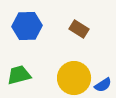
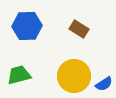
yellow circle: moved 2 px up
blue semicircle: moved 1 px right, 1 px up
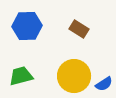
green trapezoid: moved 2 px right, 1 px down
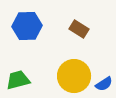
green trapezoid: moved 3 px left, 4 px down
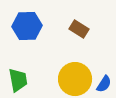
yellow circle: moved 1 px right, 3 px down
green trapezoid: rotated 95 degrees clockwise
blue semicircle: rotated 24 degrees counterclockwise
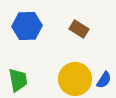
blue semicircle: moved 4 px up
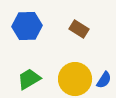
green trapezoid: moved 11 px right, 1 px up; rotated 110 degrees counterclockwise
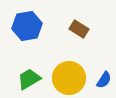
blue hexagon: rotated 8 degrees counterclockwise
yellow circle: moved 6 px left, 1 px up
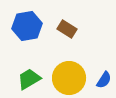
brown rectangle: moved 12 px left
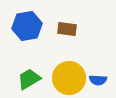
brown rectangle: rotated 24 degrees counterclockwise
blue semicircle: moved 6 px left; rotated 60 degrees clockwise
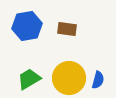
blue semicircle: rotated 78 degrees counterclockwise
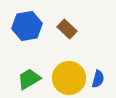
brown rectangle: rotated 36 degrees clockwise
blue semicircle: moved 1 px up
